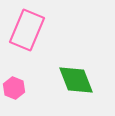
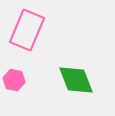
pink hexagon: moved 8 px up; rotated 10 degrees counterclockwise
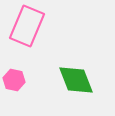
pink rectangle: moved 4 px up
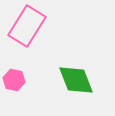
pink rectangle: rotated 9 degrees clockwise
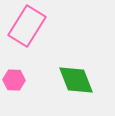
pink hexagon: rotated 10 degrees counterclockwise
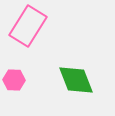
pink rectangle: moved 1 px right
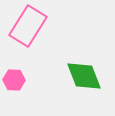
green diamond: moved 8 px right, 4 px up
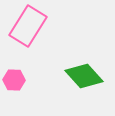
green diamond: rotated 21 degrees counterclockwise
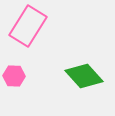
pink hexagon: moved 4 px up
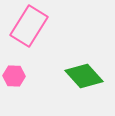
pink rectangle: moved 1 px right
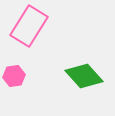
pink hexagon: rotated 10 degrees counterclockwise
